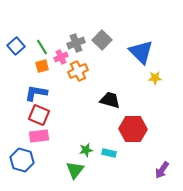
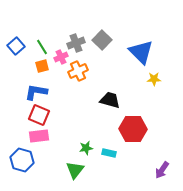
yellow star: moved 1 px left, 1 px down
blue L-shape: moved 1 px up
green star: moved 2 px up
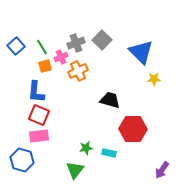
orange square: moved 3 px right
blue L-shape: rotated 95 degrees counterclockwise
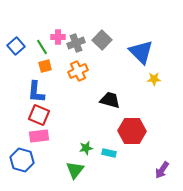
pink cross: moved 3 px left, 20 px up; rotated 24 degrees clockwise
red hexagon: moved 1 px left, 2 px down
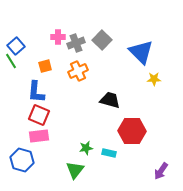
green line: moved 31 px left, 14 px down
purple arrow: moved 1 px left, 1 px down
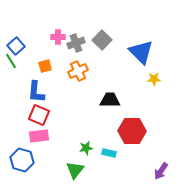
black trapezoid: rotated 15 degrees counterclockwise
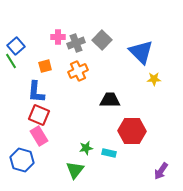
pink rectangle: rotated 66 degrees clockwise
